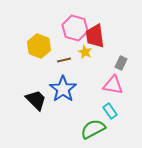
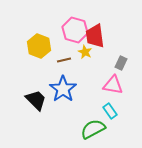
pink hexagon: moved 2 px down
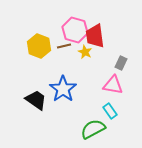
brown line: moved 14 px up
black trapezoid: rotated 10 degrees counterclockwise
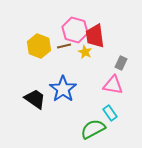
black trapezoid: moved 1 px left, 1 px up
cyan rectangle: moved 2 px down
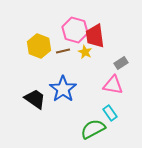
brown line: moved 1 px left, 5 px down
gray rectangle: rotated 32 degrees clockwise
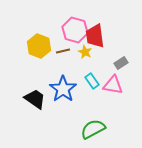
cyan rectangle: moved 18 px left, 32 px up
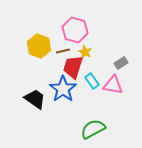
red trapezoid: moved 22 px left, 31 px down; rotated 25 degrees clockwise
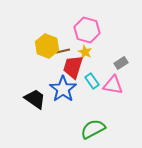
pink hexagon: moved 12 px right
yellow hexagon: moved 8 px right
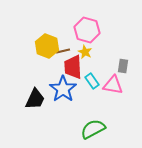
gray rectangle: moved 2 px right, 3 px down; rotated 48 degrees counterclockwise
red trapezoid: rotated 20 degrees counterclockwise
black trapezoid: rotated 80 degrees clockwise
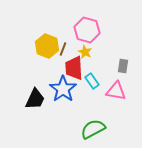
brown line: moved 2 px up; rotated 56 degrees counterclockwise
red trapezoid: moved 1 px right, 1 px down
pink triangle: moved 3 px right, 6 px down
